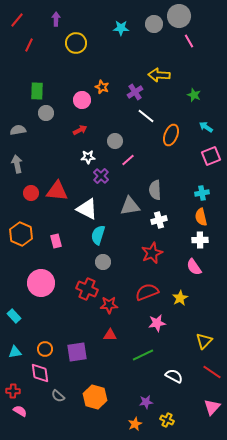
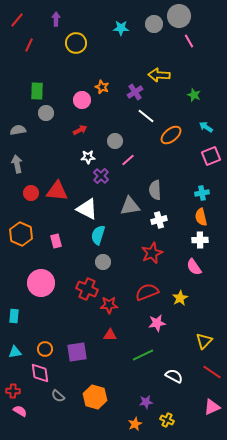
orange ellipse at (171, 135): rotated 30 degrees clockwise
cyan rectangle at (14, 316): rotated 48 degrees clockwise
pink triangle at (212, 407): rotated 24 degrees clockwise
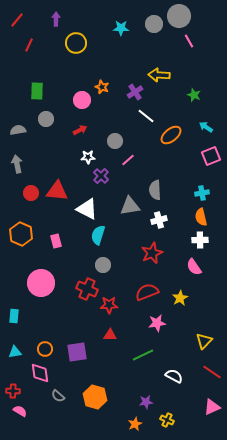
gray circle at (46, 113): moved 6 px down
gray circle at (103, 262): moved 3 px down
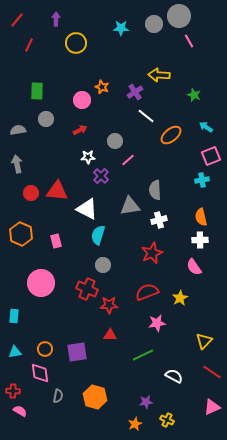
cyan cross at (202, 193): moved 13 px up
gray semicircle at (58, 396): rotated 120 degrees counterclockwise
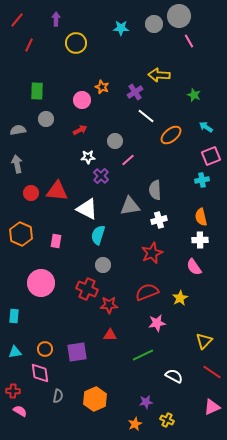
pink rectangle at (56, 241): rotated 24 degrees clockwise
orange hexagon at (95, 397): moved 2 px down; rotated 20 degrees clockwise
